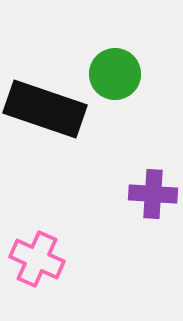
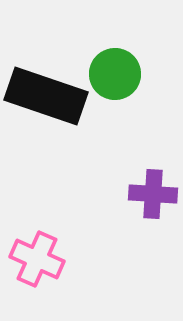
black rectangle: moved 1 px right, 13 px up
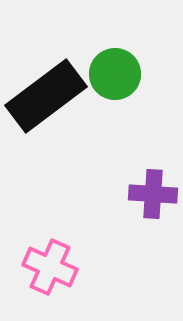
black rectangle: rotated 56 degrees counterclockwise
pink cross: moved 13 px right, 8 px down
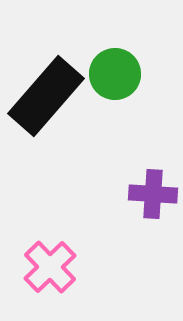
black rectangle: rotated 12 degrees counterclockwise
pink cross: rotated 22 degrees clockwise
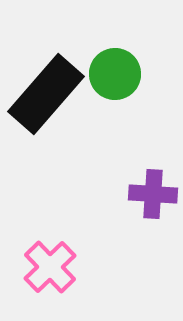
black rectangle: moved 2 px up
